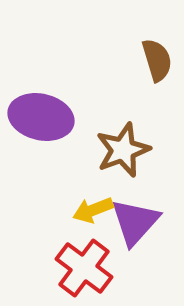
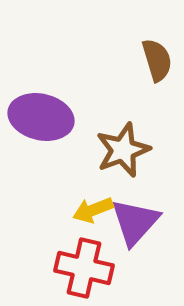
red cross: rotated 24 degrees counterclockwise
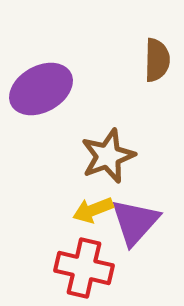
brown semicircle: rotated 18 degrees clockwise
purple ellipse: moved 28 px up; rotated 42 degrees counterclockwise
brown star: moved 15 px left, 6 px down
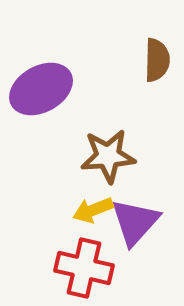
brown star: rotated 16 degrees clockwise
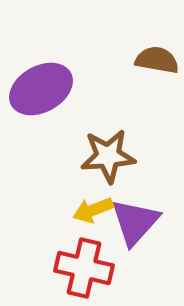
brown semicircle: rotated 81 degrees counterclockwise
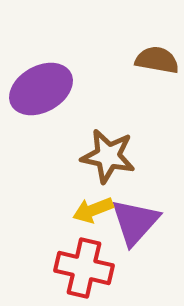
brown star: rotated 16 degrees clockwise
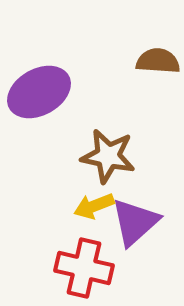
brown semicircle: moved 1 px right, 1 px down; rotated 6 degrees counterclockwise
purple ellipse: moved 2 px left, 3 px down
yellow arrow: moved 1 px right, 4 px up
purple triangle: rotated 6 degrees clockwise
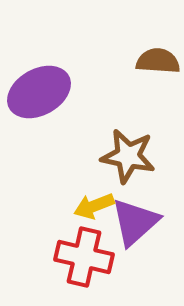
brown star: moved 20 px right
red cross: moved 11 px up
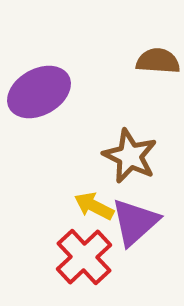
brown star: moved 2 px right; rotated 14 degrees clockwise
yellow arrow: rotated 48 degrees clockwise
red cross: rotated 34 degrees clockwise
